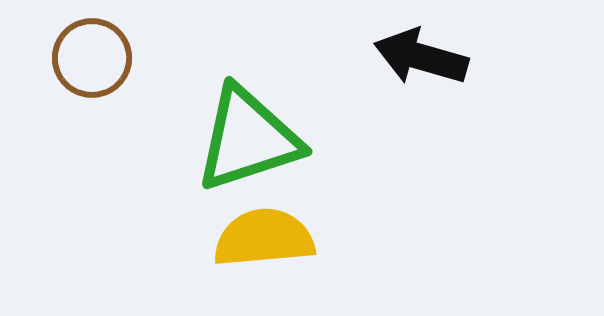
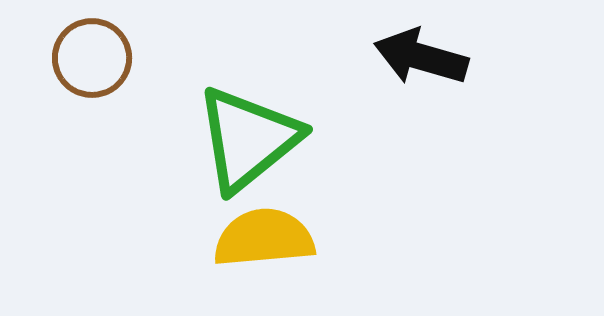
green triangle: rotated 21 degrees counterclockwise
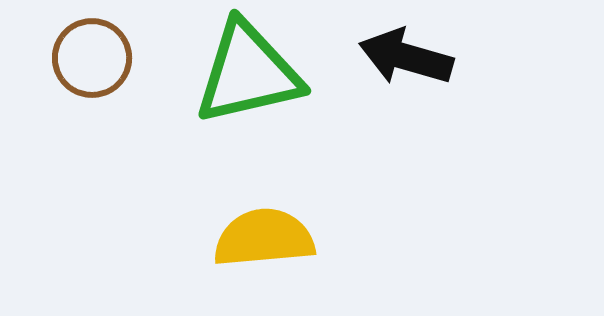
black arrow: moved 15 px left
green triangle: moved 66 px up; rotated 26 degrees clockwise
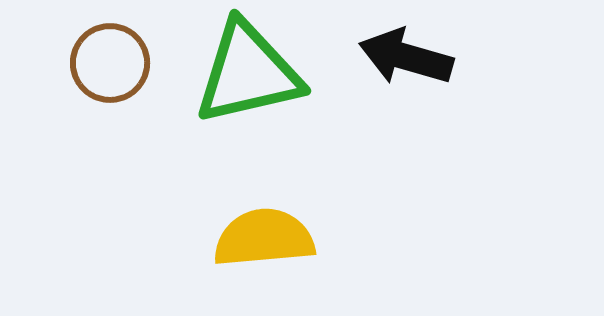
brown circle: moved 18 px right, 5 px down
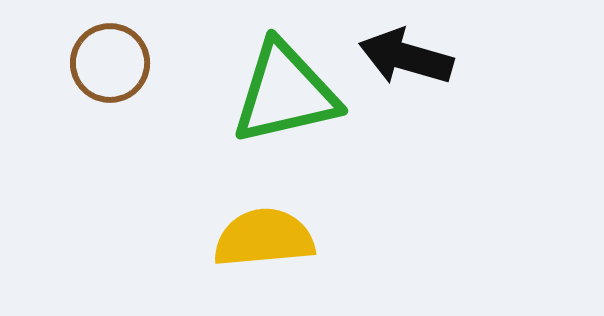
green triangle: moved 37 px right, 20 px down
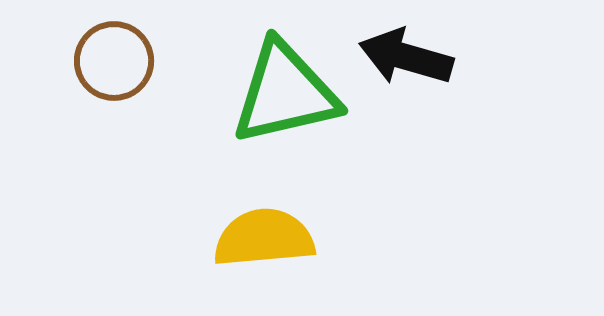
brown circle: moved 4 px right, 2 px up
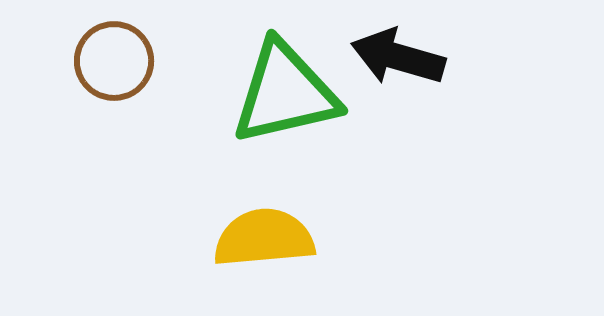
black arrow: moved 8 px left
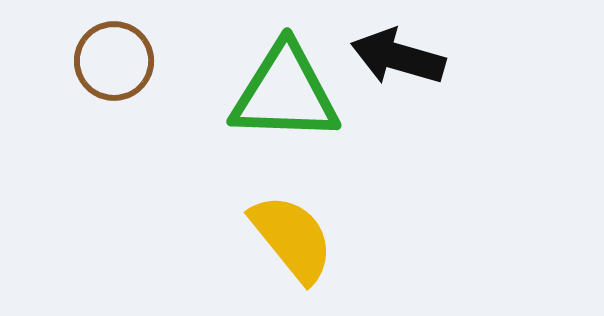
green triangle: rotated 15 degrees clockwise
yellow semicircle: moved 28 px right; rotated 56 degrees clockwise
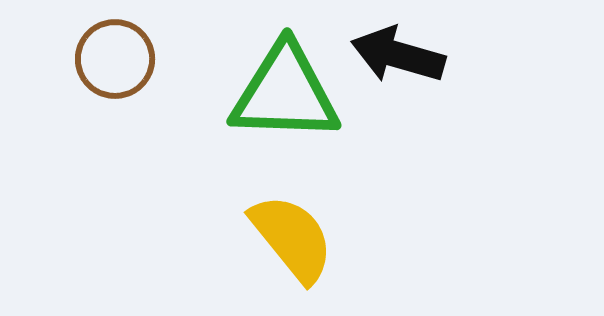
black arrow: moved 2 px up
brown circle: moved 1 px right, 2 px up
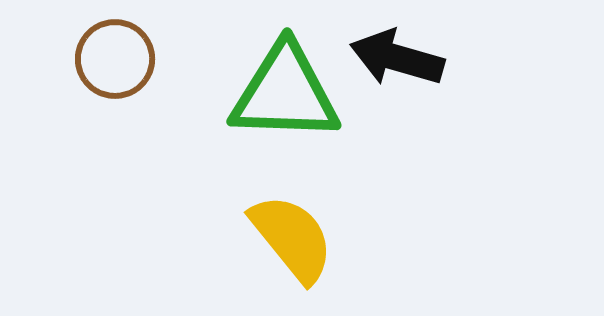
black arrow: moved 1 px left, 3 px down
